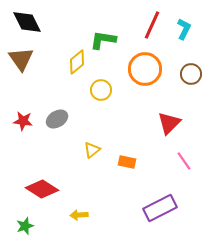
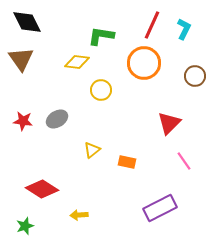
green L-shape: moved 2 px left, 4 px up
yellow diamond: rotated 45 degrees clockwise
orange circle: moved 1 px left, 6 px up
brown circle: moved 4 px right, 2 px down
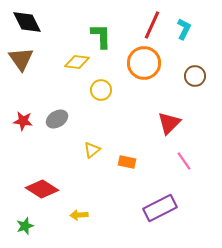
green L-shape: rotated 80 degrees clockwise
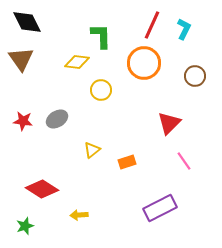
orange rectangle: rotated 30 degrees counterclockwise
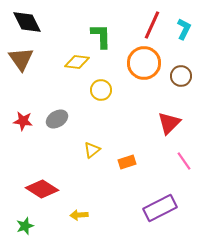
brown circle: moved 14 px left
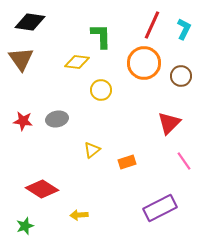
black diamond: moved 3 px right; rotated 56 degrees counterclockwise
gray ellipse: rotated 20 degrees clockwise
